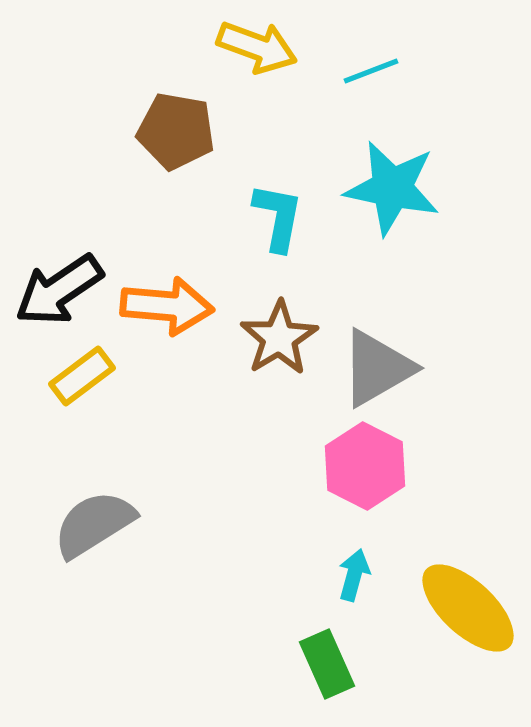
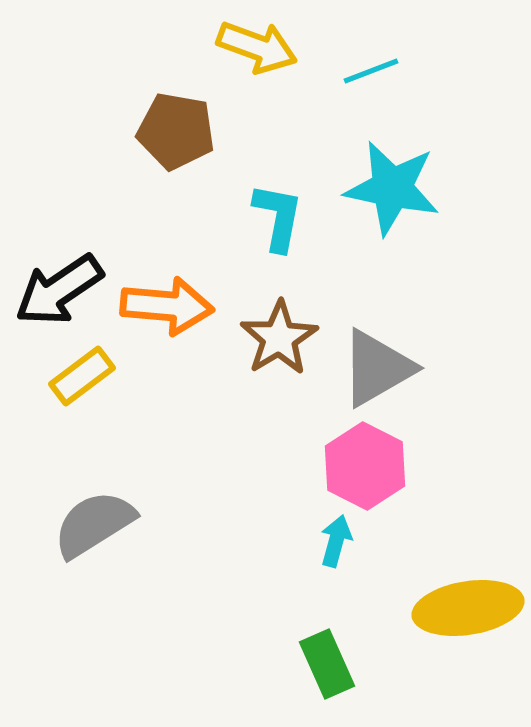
cyan arrow: moved 18 px left, 34 px up
yellow ellipse: rotated 52 degrees counterclockwise
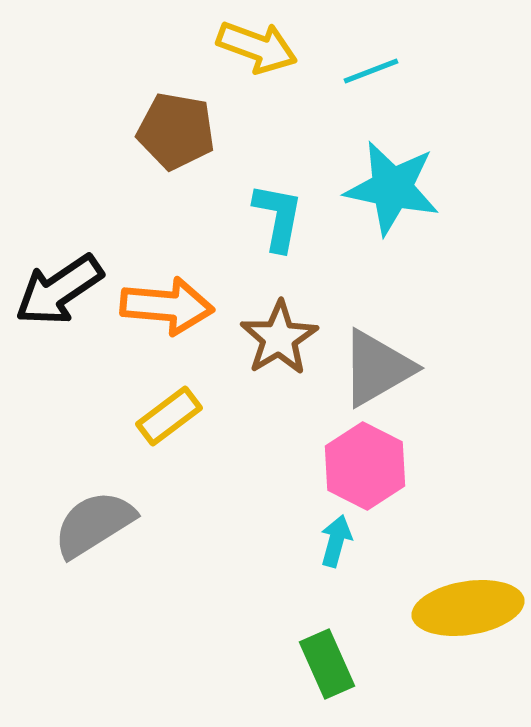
yellow rectangle: moved 87 px right, 40 px down
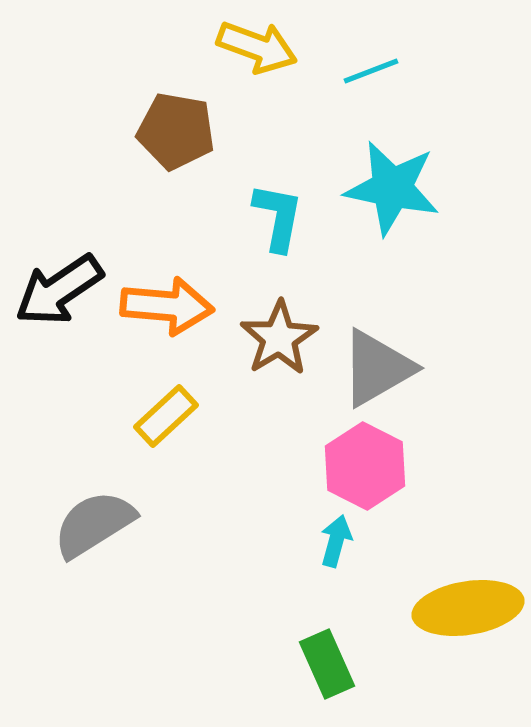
yellow rectangle: moved 3 px left; rotated 6 degrees counterclockwise
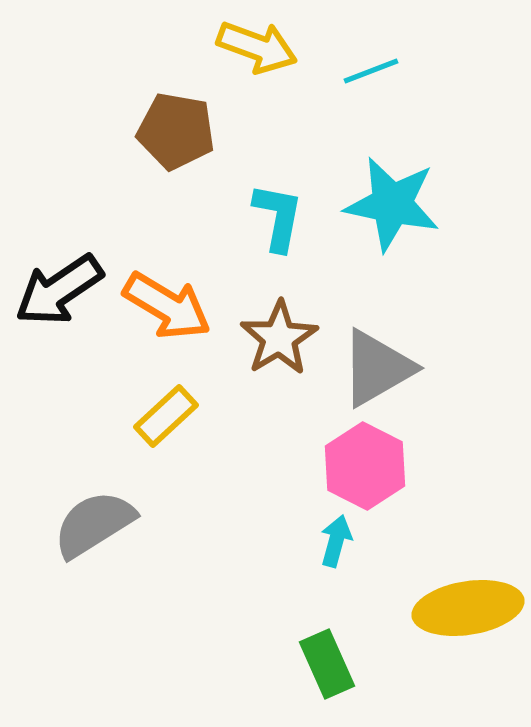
cyan star: moved 16 px down
orange arrow: rotated 26 degrees clockwise
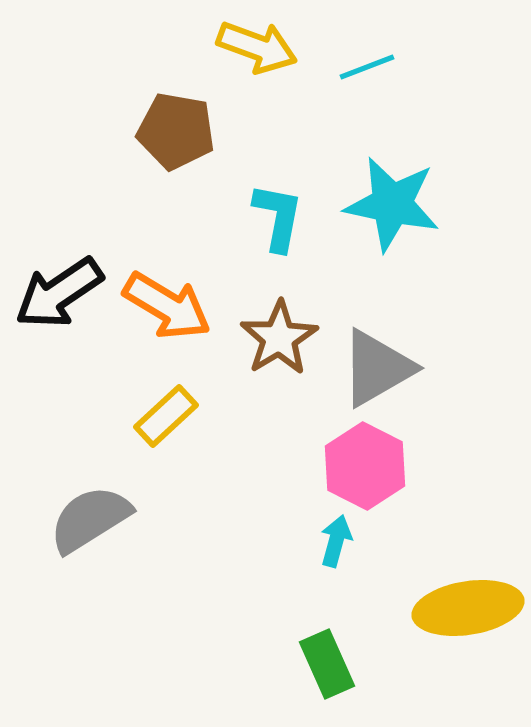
cyan line: moved 4 px left, 4 px up
black arrow: moved 3 px down
gray semicircle: moved 4 px left, 5 px up
